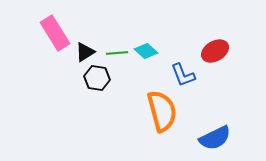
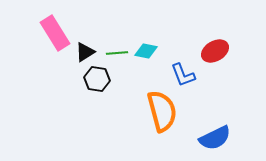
cyan diamond: rotated 30 degrees counterclockwise
black hexagon: moved 1 px down
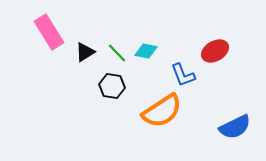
pink rectangle: moved 6 px left, 1 px up
green line: rotated 50 degrees clockwise
black hexagon: moved 15 px right, 7 px down
orange semicircle: rotated 72 degrees clockwise
blue semicircle: moved 20 px right, 11 px up
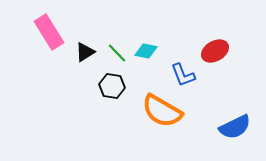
orange semicircle: rotated 63 degrees clockwise
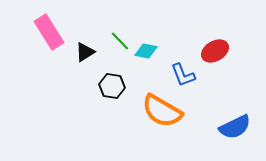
green line: moved 3 px right, 12 px up
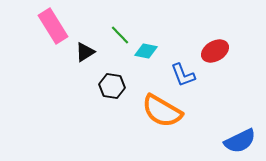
pink rectangle: moved 4 px right, 6 px up
green line: moved 6 px up
blue semicircle: moved 5 px right, 14 px down
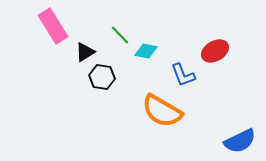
black hexagon: moved 10 px left, 9 px up
